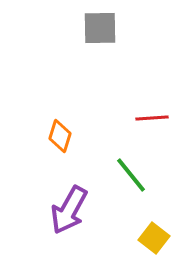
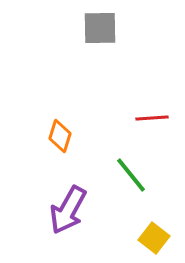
purple arrow: moved 1 px left
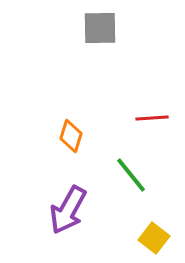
orange diamond: moved 11 px right
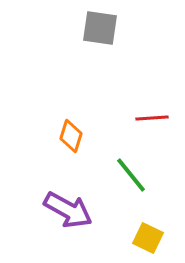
gray square: rotated 9 degrees clockwise
purple arrow: rotated 90 degrees counterclockwise
yellow square: moved 6 px left; rotated 12 degrees counterclockwise
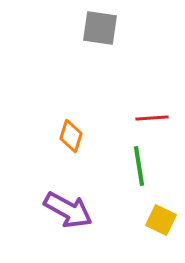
green line: moved 8 px right, 9 px up; rotated 30 degrees clockwise
yellow square: moved 13 px right, 18 px up
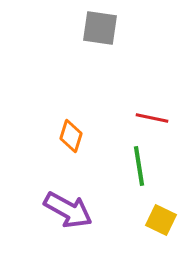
red line: rotated 16 degrees clockwise
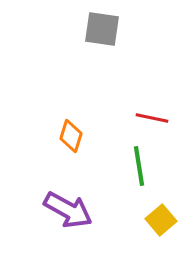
gray square: moved 2 px right, 1 px down
yellow square: rotated 24 degrees clockwise
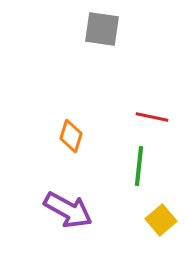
red line: moved 1 px up
green line: rotated 15 degrees clockwise
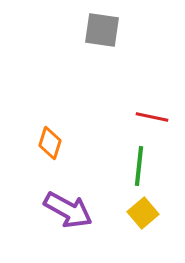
gray square: moved 1 px down
orange diamond: moved 21 px left, 7 px down
yellow square: moved 18 px left, 7 px up
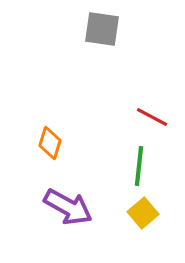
gray square: moved 1 px up
red line: rotated 16 degrees clockwise
purple arrow: moved 3 px up
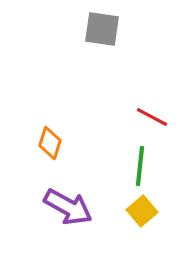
green line: moved 1 px right
yellow square: moved 1 px left, 2 px up
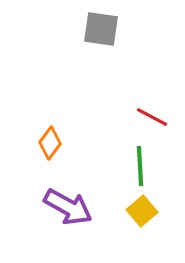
gray square: moved 1 px left
orange diamond: rotated 20 degrees clockwise
green line: rotated 9 degrees counterclockwise
